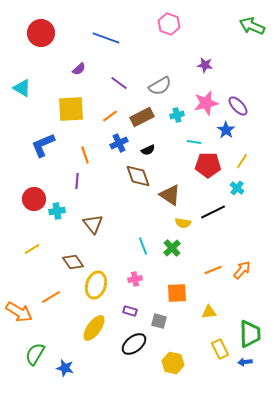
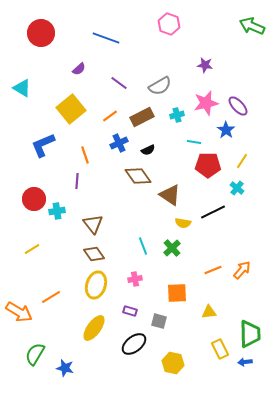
yellow square at (71, 109): rotated 36 degrees counterclockwise
brown diamond at (138, 176): rotated 16 degrees counterclockwise
brown diamond at (73, 262): moved 21 px right, 8 px up
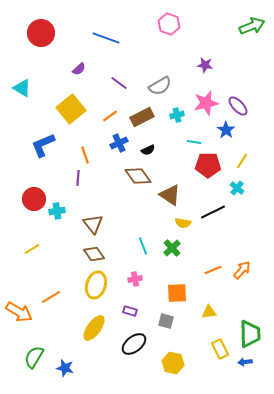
green arrow at (252, 26): rotated 135 degrees clockwise
purple line at (77, 181): moved 1 px right, 3 px up
gray square at (159, 321): moved 7 px right
green semicircle at (35, 354): moved 1 px left, 3 px down
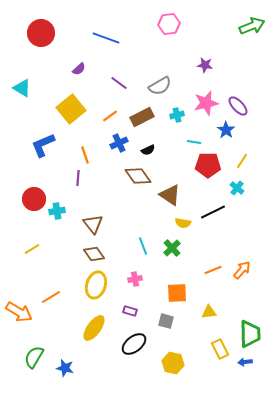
pink hexagon at (169, 24): rotated 25 degrees counterclockwise
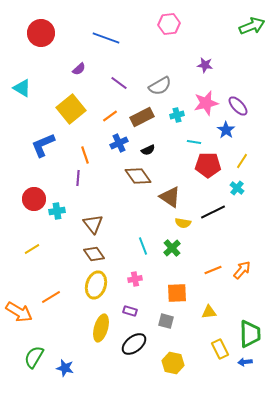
brown triangle at (170, 195): moved 2 px down
yellow ellipse at (94, 328): moved 7 px right; rotated 20 degrees counterclockwise
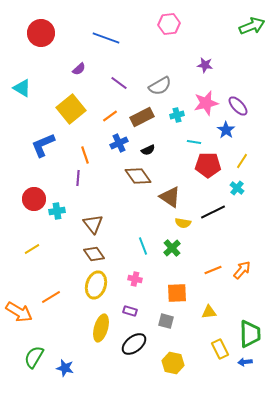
pink cross at (135, 279): rotated 24 degrees clockwise
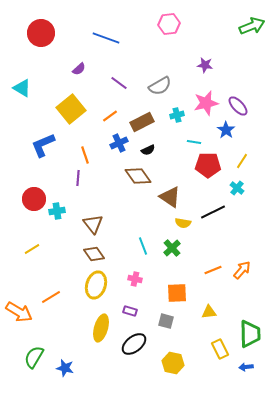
brown rectangle at (142, 117): moved 5 px down
blue arrow at (245, 362): moved 1 px right, 5 px down
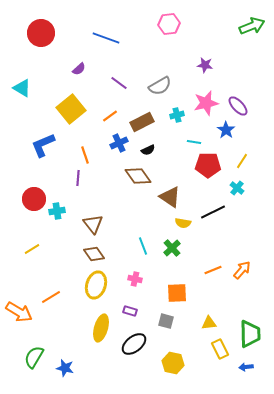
yellow triangle at (209, 312): moved 11 px down
